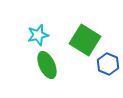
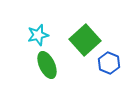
green square: rotated 16 degrees clockwise
blue hexagon: moved 1 px right, 1 px up
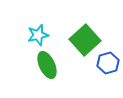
blue hexagon: moved 1 px left; rotated 20 degrees clockwise
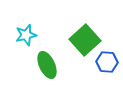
cyan star: moved 12 px left
blue hexagon: moved 1 px left, 1 px up; rotated 20 degrees clockwise
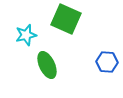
green square: moved 19 px left, 21 px up; rotated 24 degrees counterclockwise
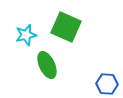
green square: moved 8 px down
blue hexagon: moved 22 px down
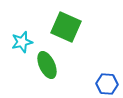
cyan star: moved 4 px left, 7 px down
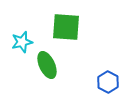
green square: rotated 20 degrees counterclockwise
blue hexagon: moved 1 px right, 2 px up; rotated 25 degrees clockwise
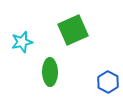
green square: moved 7 px right, 3 px down; rotated 28 degrees counterclockwise
green ellipse: moved 3 px right, 7 px down; rotated 24 degrees clockwise
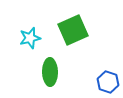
cyan star: moved 8 px right, 4 px up
blue hexagon: rotated 10 degrees counterclockwise
